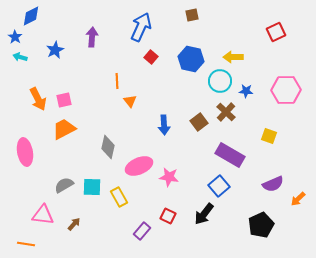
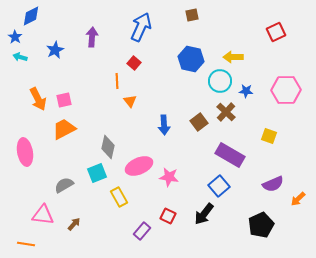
red square at (151, 57): moved 17 px left, 6 px down
cyan square at (92, 187): moved 5 px right, 14 px up; rotated 24 degrees counterclockwise
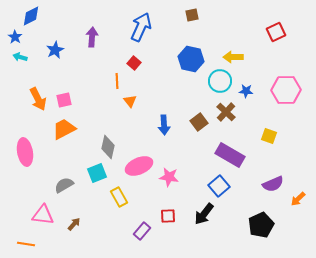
red square at (168, 216): rotated 28 degrees counterclockwise
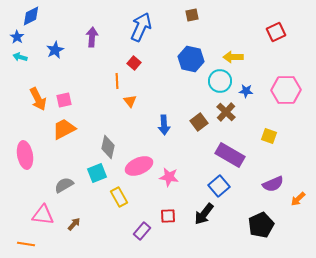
blue star at (15, 37): moved 2 px right
pink ellipse at (25, 152): moved 3 px down
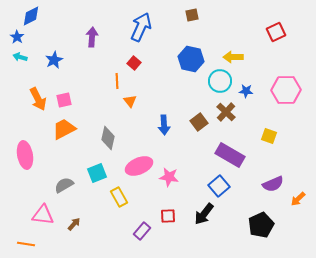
blue star at (55, 50): moved 1 px left, 10 px down
gray diamond at (108, 147): moved 9 px up
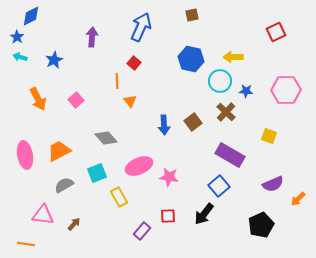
pink square at (64, 100): moved 12 px right; rotated 28 degrees counterclockwise
brown square at (199, 122): moved 6 px left
orange trapezoid at (64, 129): moved 5 px left, 22 px down
gray diamond at (108, 138): moved 2 px left; rotated 55 degrees counterclockwise
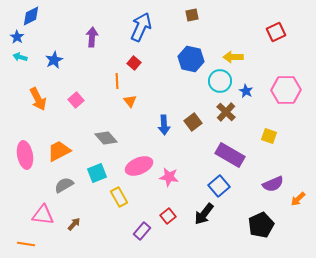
blue star at (246, 91): rotated 24 degrees clockwise
red square at (168, 216): rotated 35 degrees counterclockwise
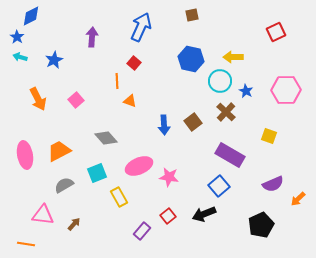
orange triangle at (130, 101): rotated 32 degrees counterclockwise
black arrow at (204, 214): rotated 30 degrees clockwise
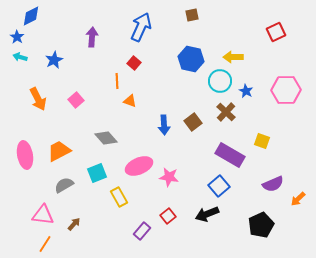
yellow square at (269, 136): moved 7 px left, 5 px down
black arrow at (204, 214): moved 3 px right
orange line at (26, 244): moved 19 px right; rotated 66 degrees counterclockwise
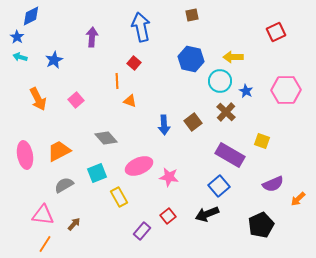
blue arrow at (141, 27): rotated 36 degrees counterclockwise
